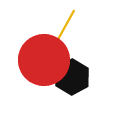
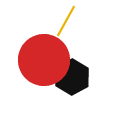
yellow line: moved 4 px up
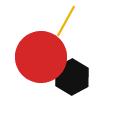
red circle: moved 3 px left, 3 px up
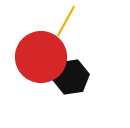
black hexagon: moved 1 px left; rotated 20 degrees clockwise
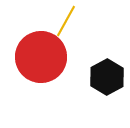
black hexagon: moved 36 px right; rotated 20 degrees counterclockwise
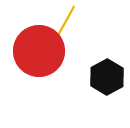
red circle: moved 2 px left, 6 px up
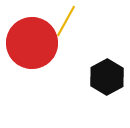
red circle: moved 7 px left, 8 px up
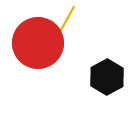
red circle: moved 6 px right
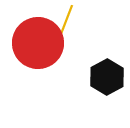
yellow line: rotated 8 degrees counterclockwise
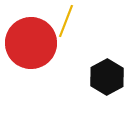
red circle: moved 7 px left
